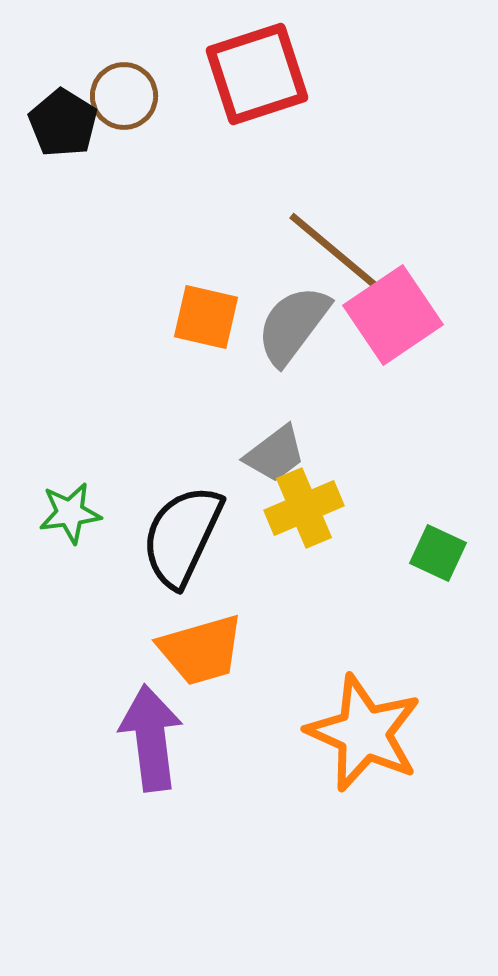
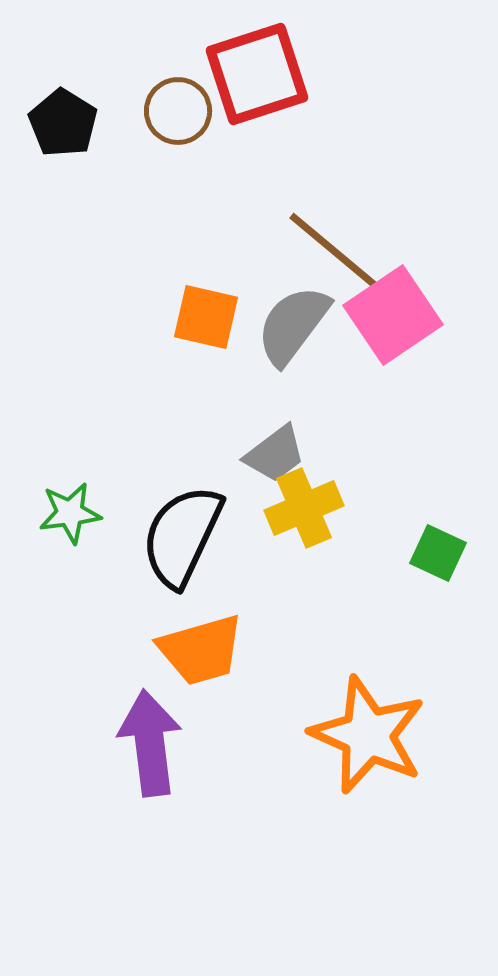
brown circle: moved 54 px right, 15 px down
orange star: moved 4 px right, 2 px down
purple arrow: moved 1 px left, 5 px down
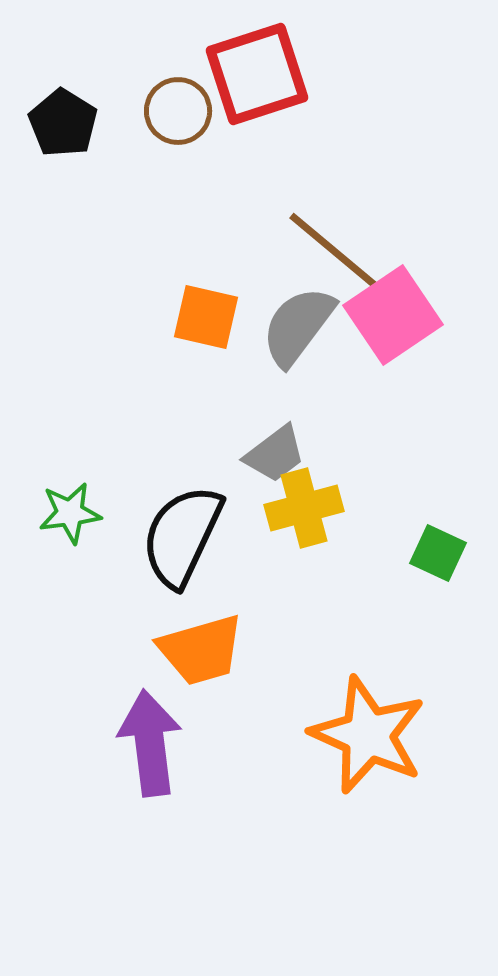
gray semicircle: moved 5 px right, 1 px down
yellow cross: rotated 8 degrees clockwise
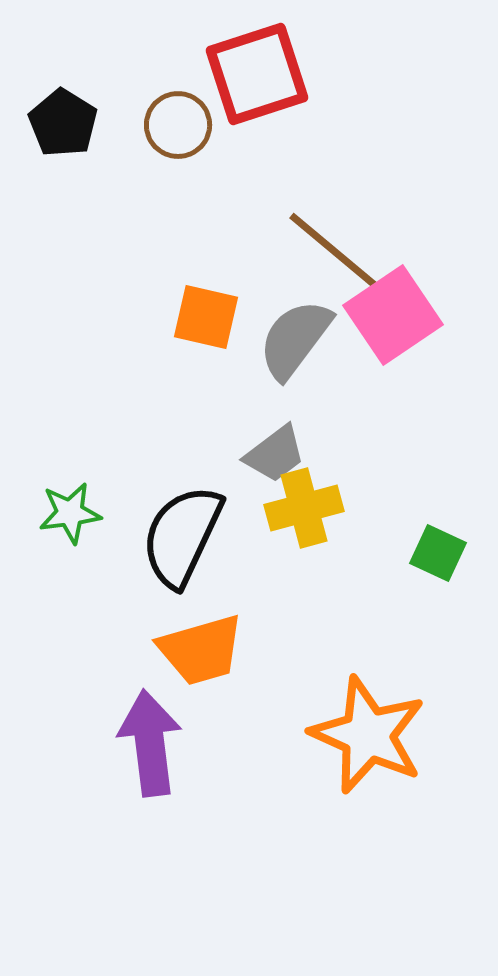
brown circle: moved 14 px down
gray semicircle: moved 3 px left, 13 px down
